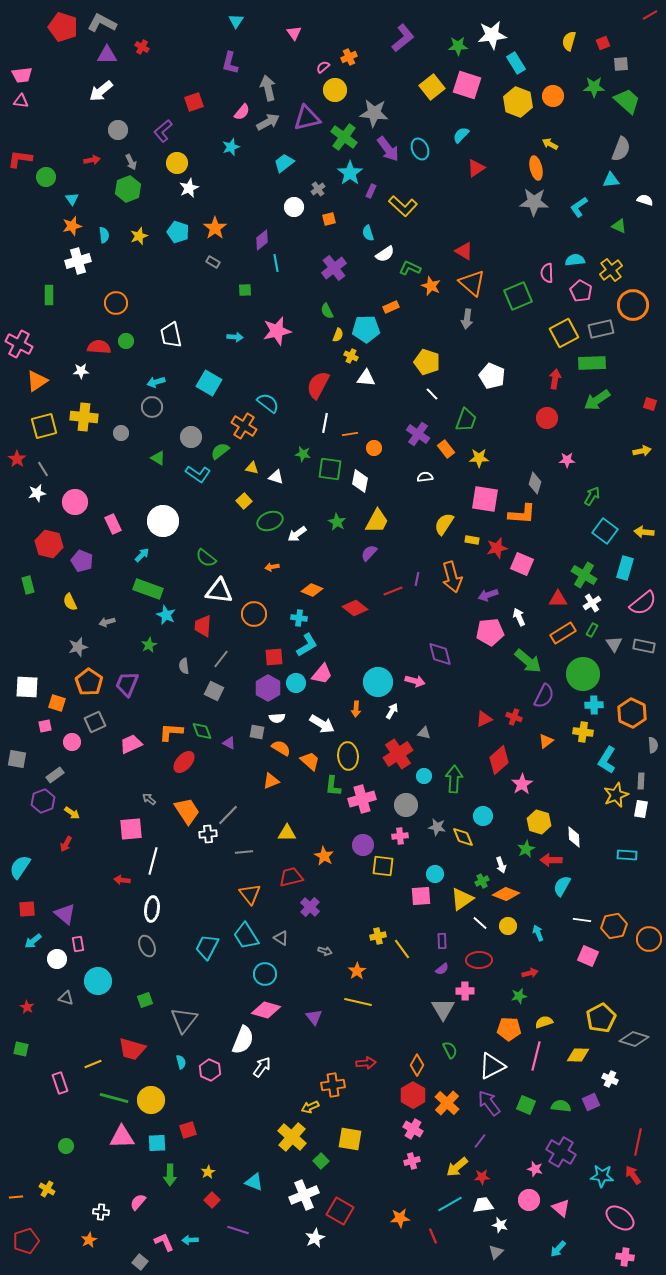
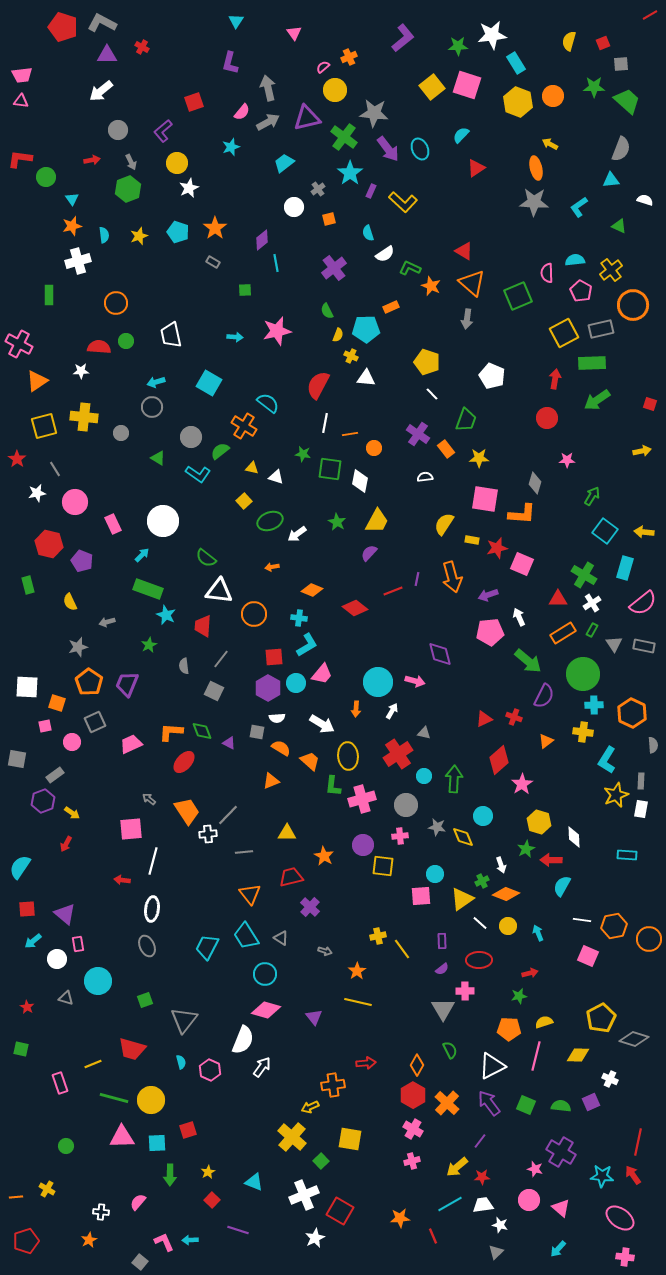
yellow L-shape at (403, 206): moved 4 px up
gray line at (43, 469): moved 12 px right
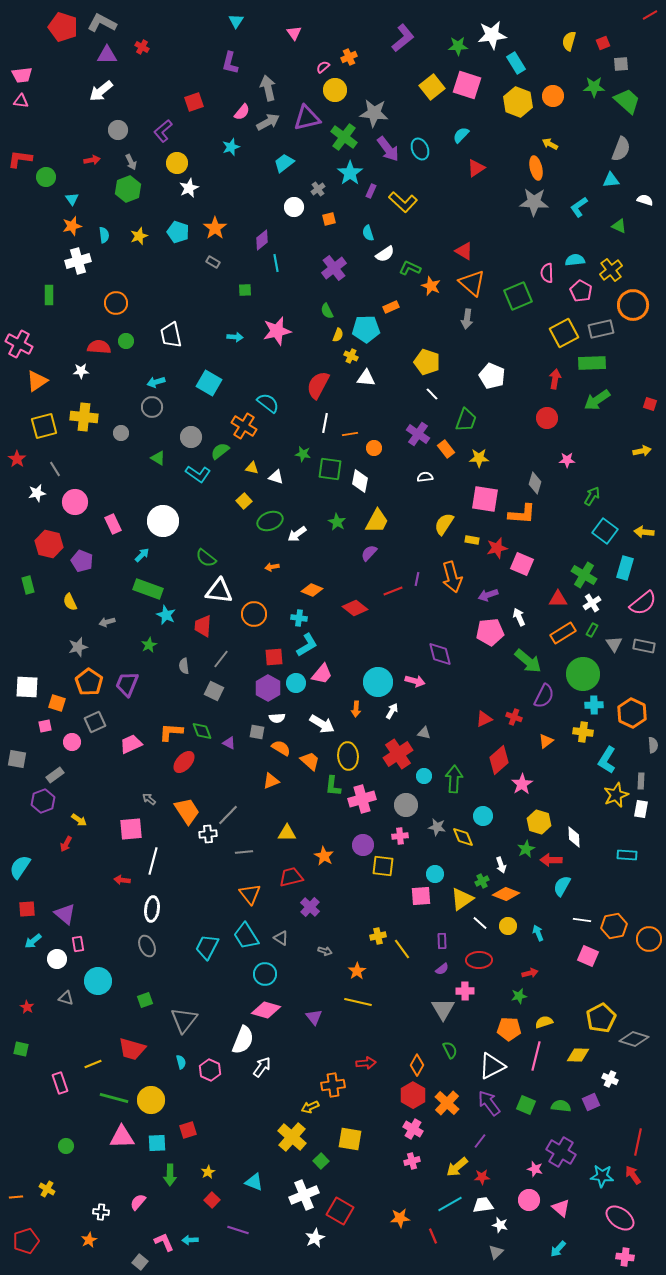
yellow arrow at (72, 813): moved 7 px right, 7 px down
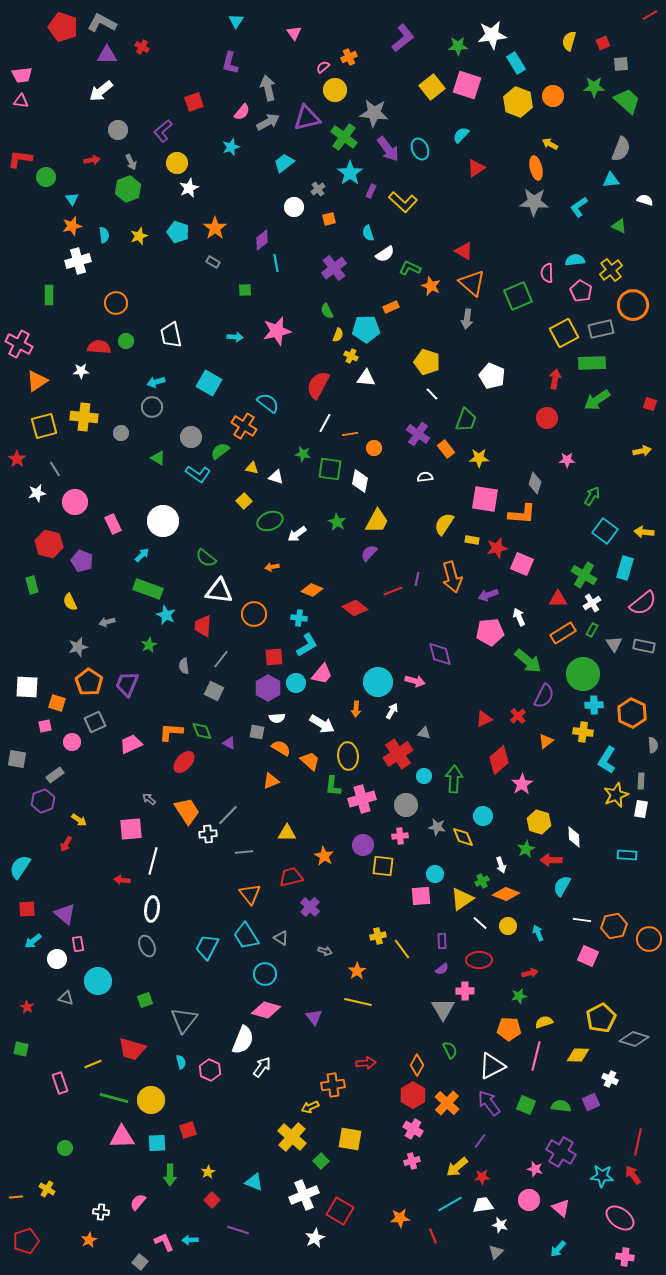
white line at (325, 423): rotated 18 degrees clockwise
green rectangle at (28, 585): moved 4 px right
red cross at (514, 717): moved 4 px right, 1 px up; rotated 28 degrees clockwise
green circle at (66, 1146): moved 1 px left, 2 px down
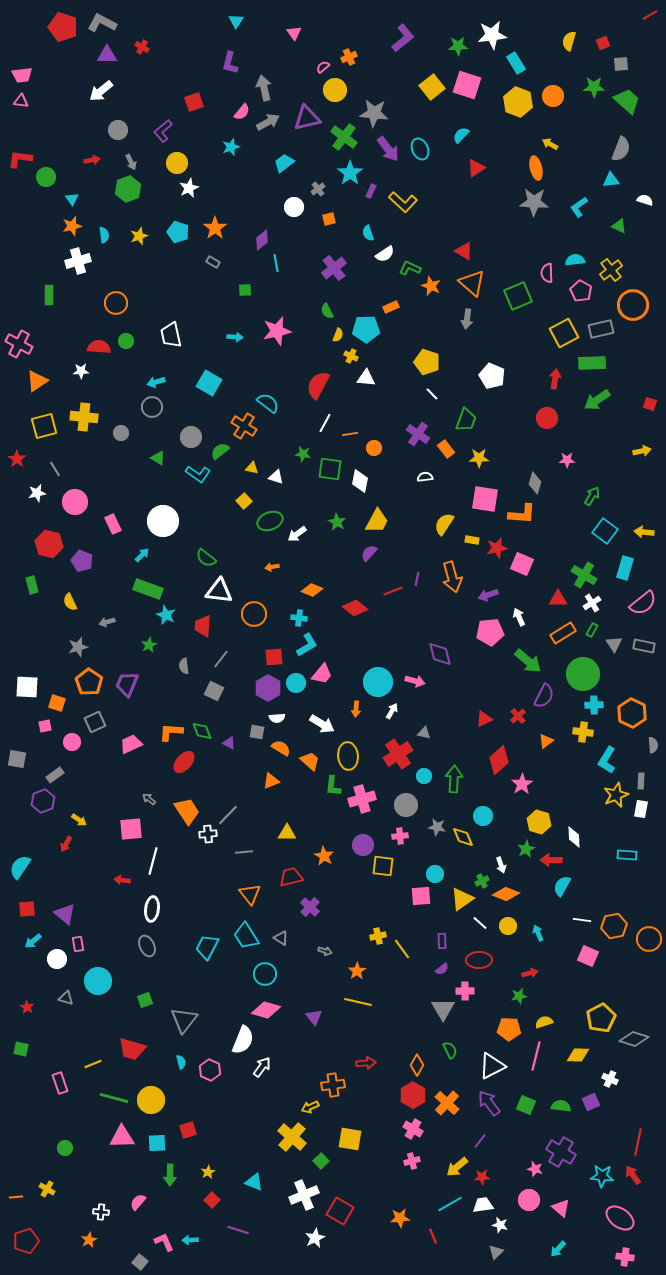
gray arrow at (268, 88): moved 4 px left
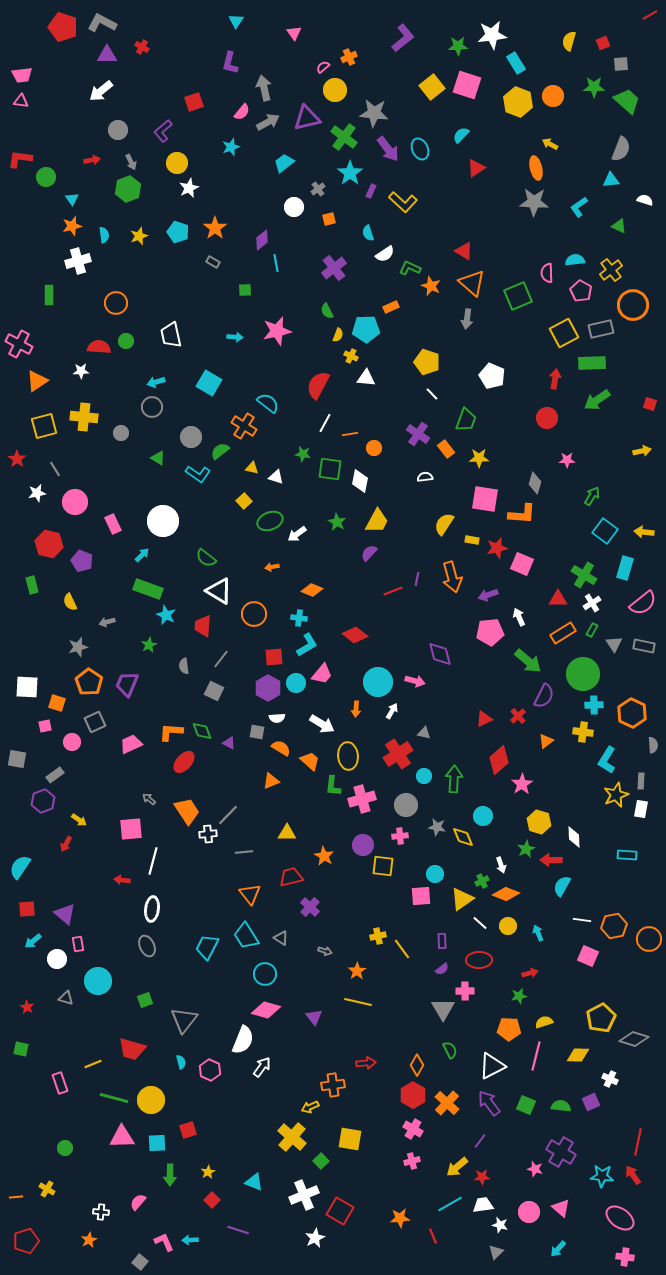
white triangle at (219, 591): rotated 24 degrees clockwise
red diamond at (355, 608): moved 27 px down
pink circle at (529, 1200): moved 12 px down
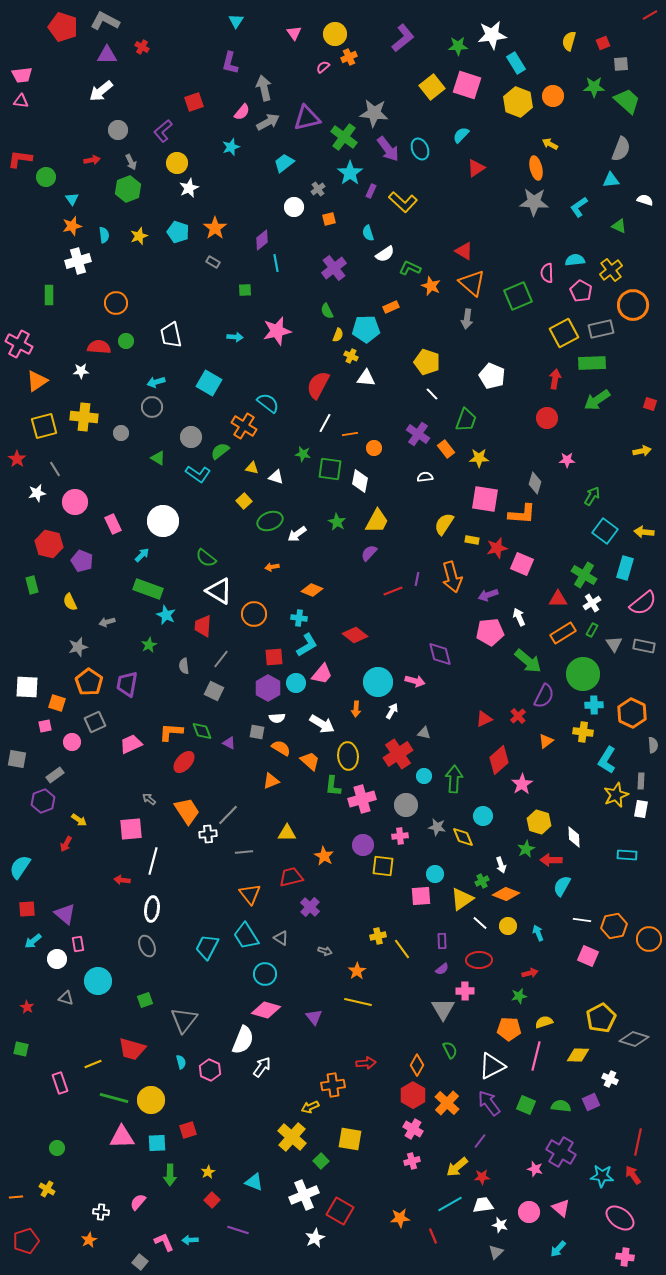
gray L-shape at (102, 23): moved 3 px right, 2 px up
yellow circle at (335, 90): moved 56 px up
purple trapezoid at (127, 684): rotated 12 degrees counterclockwise
green circle at (65, 1148): moved 8 px left
